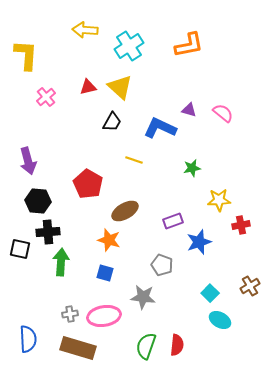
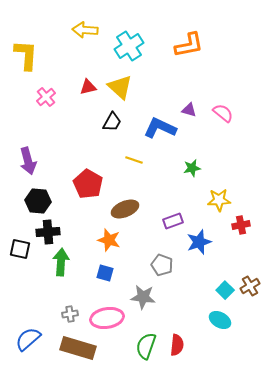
brown ellipse: moved 2 px up; rotated 8 degrees clockwise
cyan square: moved 15 px right, 3 px up
pink ellipse: moved 3 px right, 2 px down
blue semicircle: rotated 128 degrees counterclockwise
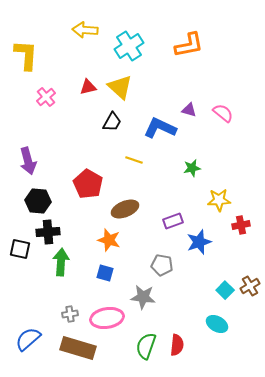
gray pentagon: rotated 10 degrees counterclockwise
cyan ellipse: moved 3 px left, 4 px down
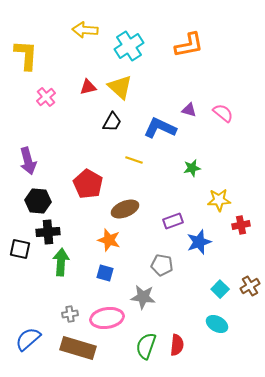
cyan square: moved 5 px left, 1 px up
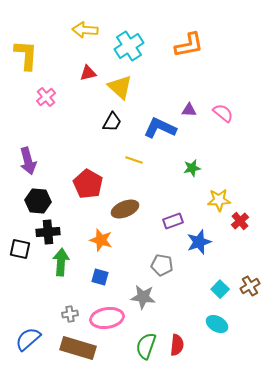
red triangle: moved 14 px up
purple triangle: rotated 14 degrees counterclockwise
red cross: moved 1 px left, 4 px up; rotated 30 degrees counterclockwise
orange star: moved 8 px left
blue square: moved 5 px left, 4 px down
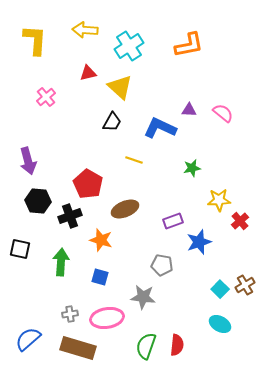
yellow L-shape: moved 9 px right, 15 px up
black cross: moved 22 px right, 16 px up; rotated 15 degrees counterclockwise
brown cross: moved 5 px left, 1 px up
cyan ellipse: moved 3 px right
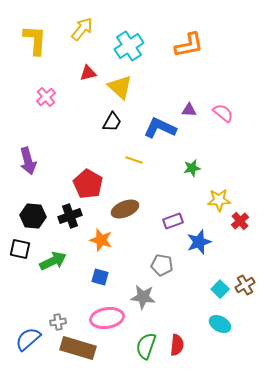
yellow arrow: moved 3 px left, 1 px up; rotated 125 degrees clockwise
black hexagon: moved 5 px left, 15 px down
green arrow: moved 8 px left, 1 px up; rotated 60 degrees clockwise
gray cross: moved 12 px left, 8 px down
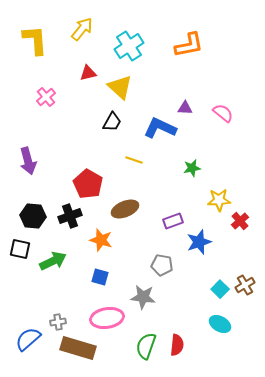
yellow L-shape: rotated 8 degrees counterclockwise
purple triangle: moved 4 px left, 2 px up
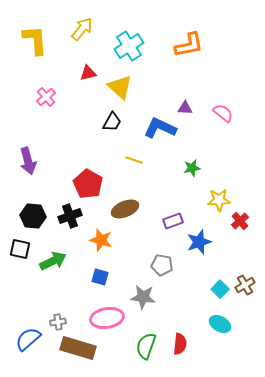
red semicircle: moved 3 px right, 1 px up
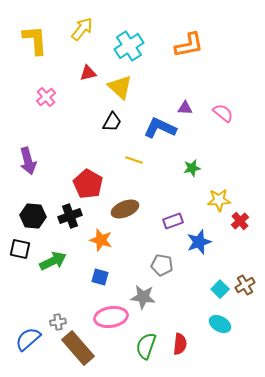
pink ellipse: moved 4 px right, 1 px up
brown rectangle: rotated 32 degrees clockwise
